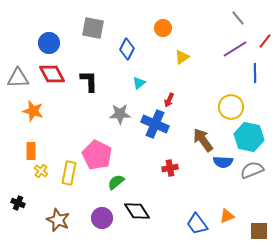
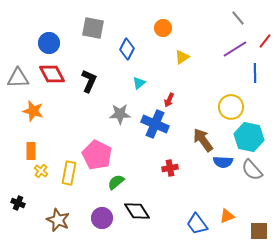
black L-shape: rotated 25 degrees clockwise
gray semicircle: rotated 110 degrees counterclockwise
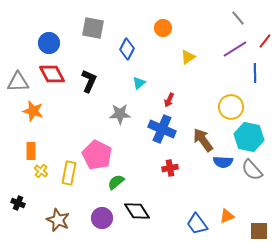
yellow triangle: moved 6 px right
gray triangle: moved 4 px down
blue cross: moved 7 px right, 5 px down
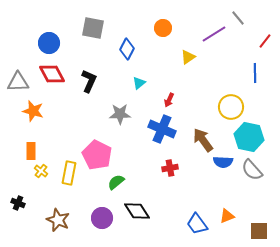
purple line: moved 21 px left, 15 px up
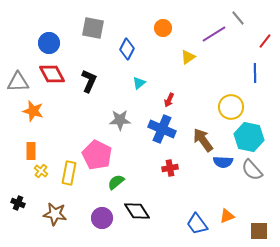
gray star: moved 6 px down
brown star: moved 3 px left, 6 px up; rotated 15 degrees counterclockwise
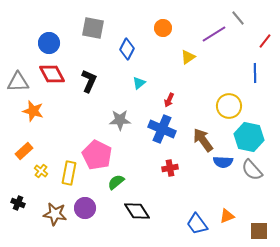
yellow circle: moved 2 px left, 1 px up
orange rectangle: moved 7 px left; rotated 48 degrees clockwise
purple circle: moved 17 px left, 10 px up
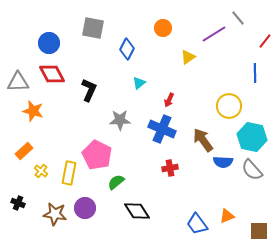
black L-shape: moved 9 px down
cyan hexagon: moved 3 px right
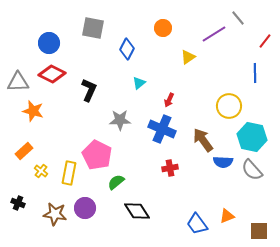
red diamond: rotated 36 degrees counterclockwise
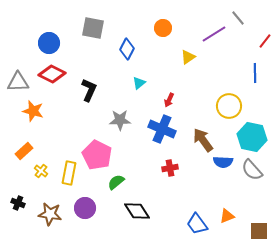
brown star: moved 5 px left
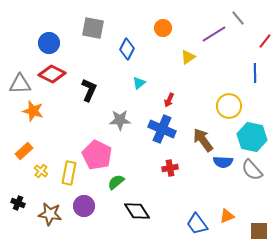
gray triangle: moved 2 px right, 2 px down
purple circle: moved 1 px left, 2 px up
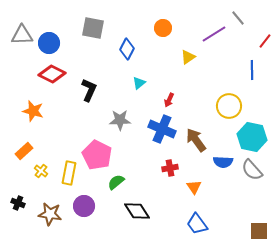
blue line: moved 3 px left, 3 px up
gray triangle: moved 2 px right, 49 px up
brown arrow: moved 7 px left
orange triangle: moved 33 px left, 29 px up; rotated 42 degrees counterclockwise
